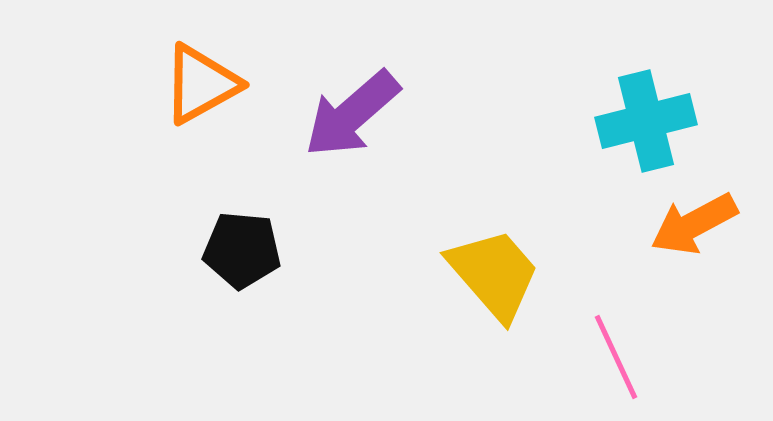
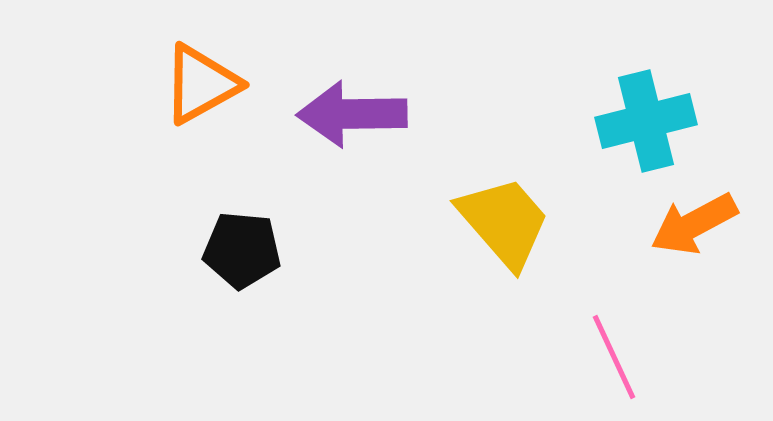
purple arrow: rotated 40 degrees clockwise
yellow trapezoid: moved 10 px right, 52 px up
pink line: moved 2 px left
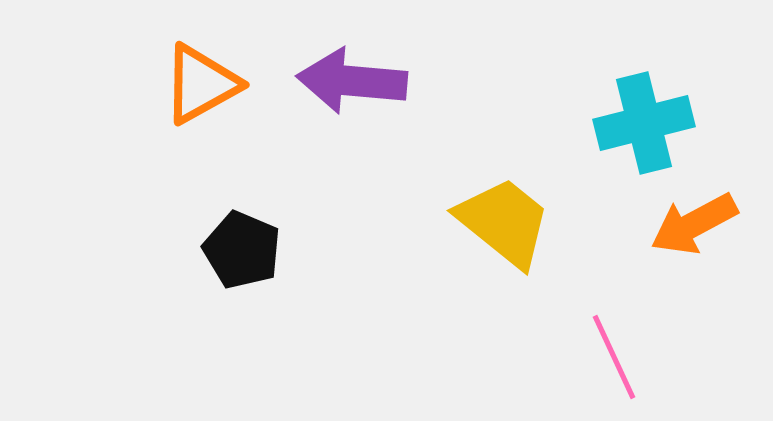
purple arrow: moved 33 px up; rotated 6 degrees clockwise
cyan cross: moved 2 px left, 2 px down
yellow trapezoid: rotated 10 degrees counterclockwise
black pentagon: rotated 18 degrees clockwise
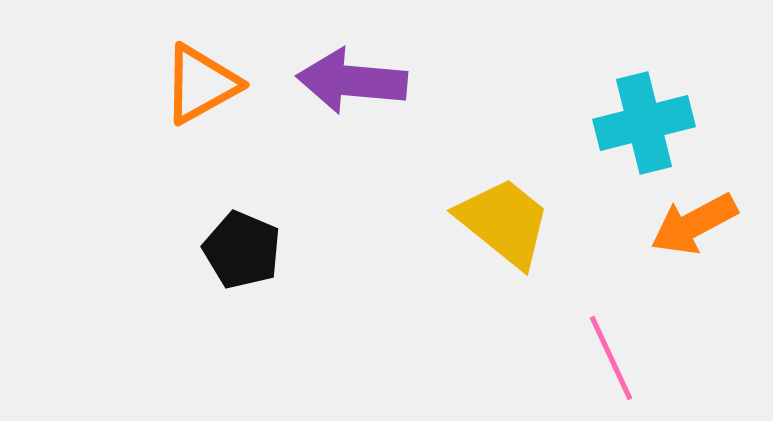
pink line: moved 3 px left, 1 px down
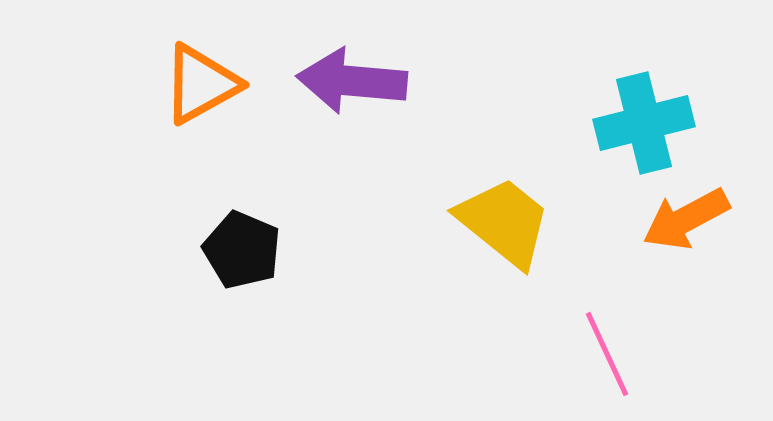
orange arrow: moved 8 px left, 5 px up
pink line: moved 4 px left, 4 px up
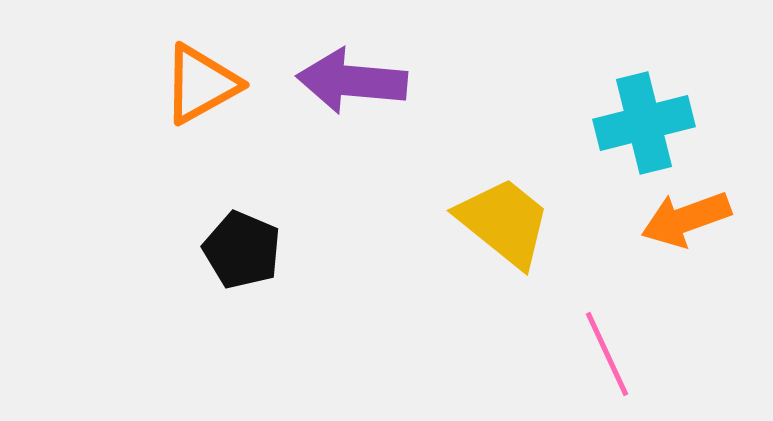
orange arrow: rotated 8 degrees clockwise
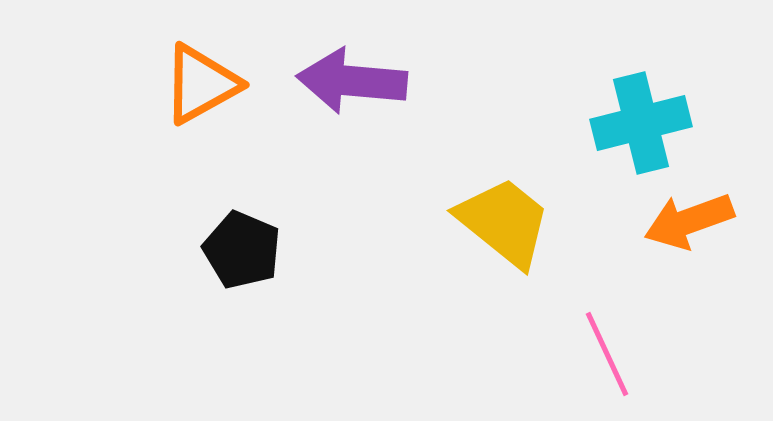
cyan cross: moved 3 px left
orange arrow: moved 3 px right, 2 px down
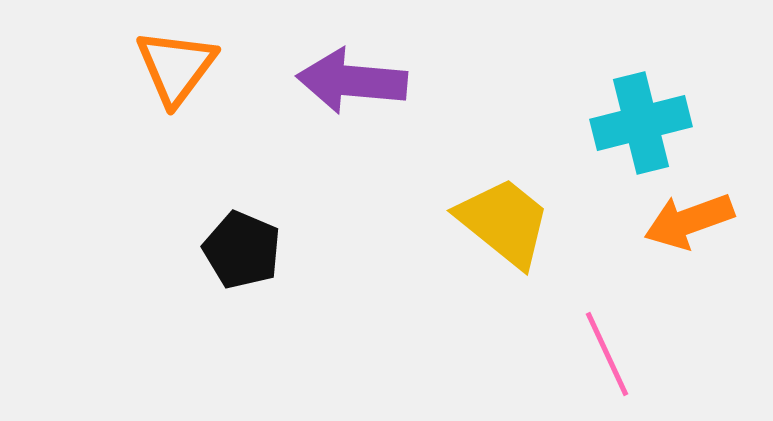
orange triangle: moved 25 px left, 17 px up; rotated 24 degrees counterclockwise
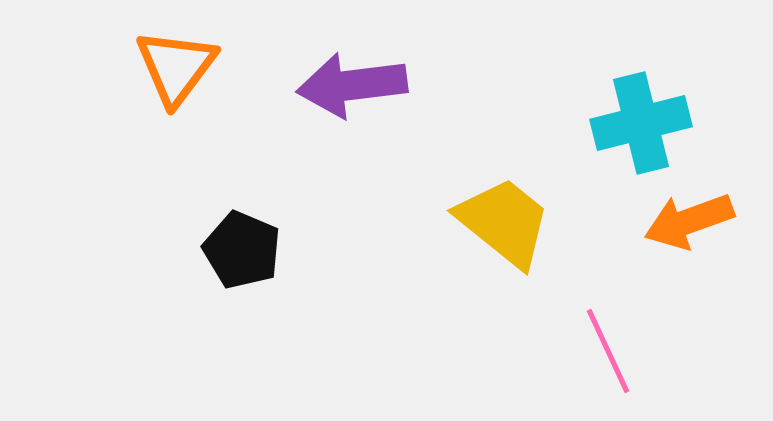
purple arrow: moved 4 px down; rotated 12 degrees counterclockwise
pink line: moved 1 px right, 3 px up
